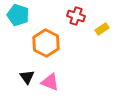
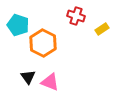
cyan pentagon: moved 10 px down
orange hexagon: moved 3 px left
black triangle: moved 1 px right
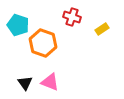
red cross: moved 4 px left, 1 px down
orange hexagon: rotated 8 degrees counterclockwise
black triangle: moved 3 px left, 6 px down
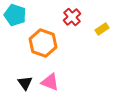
red cross: rotated 30 degrees clockwise
cyan pentagon: moved 3 px left, 10 px up
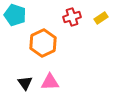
red cross: rotated 24 degrees clockwise
yellow rectangle: moved 1 px left, 11 px up
orange hexagon: rotated 16 degrees clockwise
pink triangle: rotated 24 degrees counterclockwise
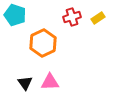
yellow rectangle: moved 3 px left
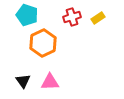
cyan pentagon: moved 12 px right
black triangle: moved 2 px left, 2 px up
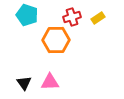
orange hexagon: moved 13 px right, 3 px up; rotated 24 degrees clockwise
black triangle: moved 1 px right, 2 px down
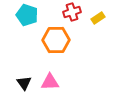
red cross: moved 5 px up
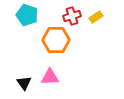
red cross: moved 4 px down
yellow rectangle: moved 2 px left, 1 px up
pink triangle: moved 5 px up
